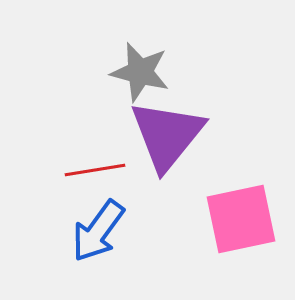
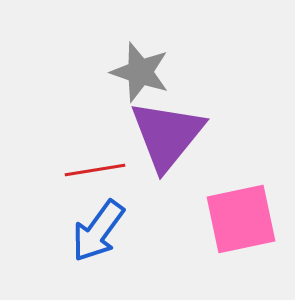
gray star: rotated 4 degrees clockwise
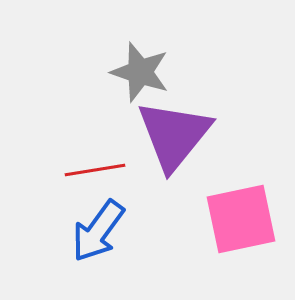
purple triangle: moved 7 px right
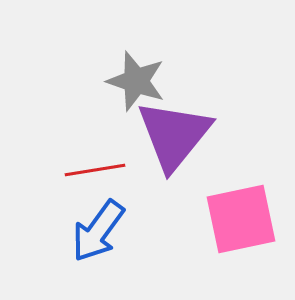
gray star: moved 4 px left, 9 px down
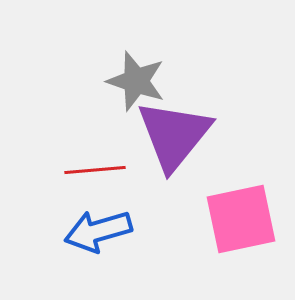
red line: rotated 4 degrees clockwise
blue arrow: rotated 38 degrees clockwise
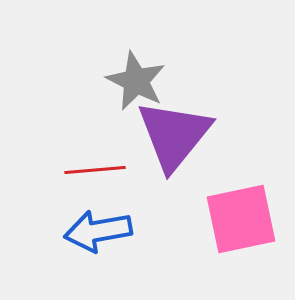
gray star: rotated 8 degrees clockwise
blue arrow: rotated 6 degrees clockwise
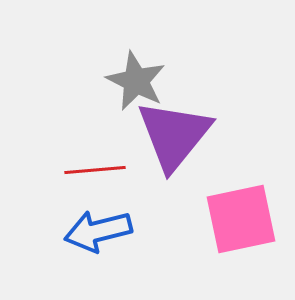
blue arrow: rotated 4 degrees counterclockwise
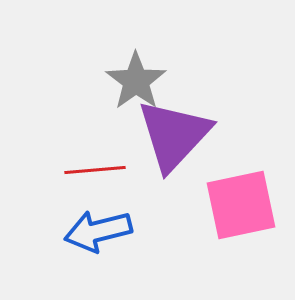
gray star: rotated 10 degrees clockwise
purple triangle: rotated 4 degrees clockwise
pink square: moved 14 px up
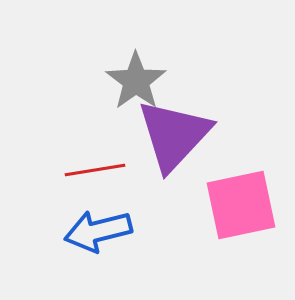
red line: rotated 4 degrees counterclockwise
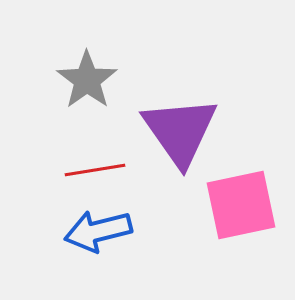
gray star: moved 49 px left, 1 px up
purple triangle: moved 6 px right, 4 px up; rotated 18 degrees counterclockwise
